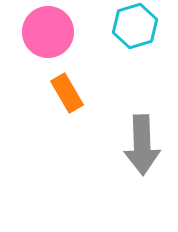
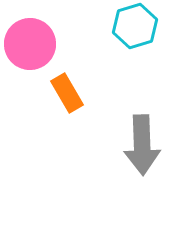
pink circle: moved 18 px left, 12 px down
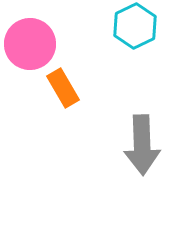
cyan hexagon: rotated 9 degrees counterclockwise
orange rectangle: moved 4 px left, 5 px up
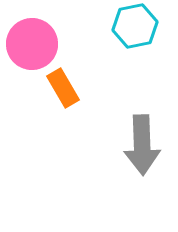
cyan hexagon: rotated 15 degrees clockwise
pink circle: moved 2 px right
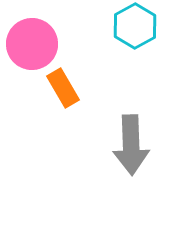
cyan hexagon: rotated 18 degrees counterclockwise
gray arrow: moved 11 px left
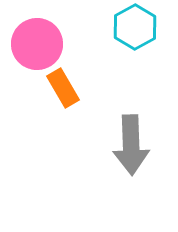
cyan hexagon: moved 1 px down
pink circle: moved 5 px right
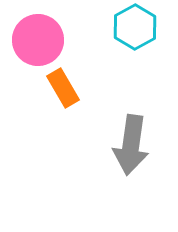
pink circle: moved 1 px right, 4 px up
gray arrow: rotated 10 degrees clockwise
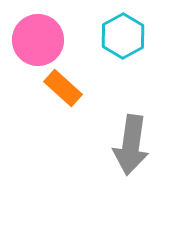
cyan hexagon: moved 12 px left, 9 px down
orange rectangle: rotated 18 degrees counterclockwise
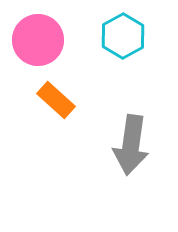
orange rectangle: moved 7 px left, 12 px down
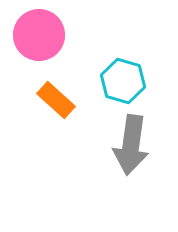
cyan hexagon: moved 45 px down; rotated 15 degrees counterclockwise
pink circle: moved 1 px right, 5 px up
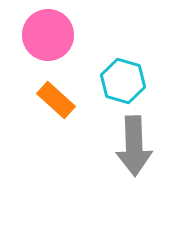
pink circle: moved 9 px right
gray arrow: moved 3 px right, 1 px down; rotated 10 degrees counterclockwise
